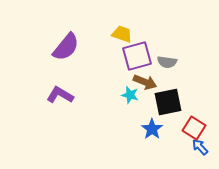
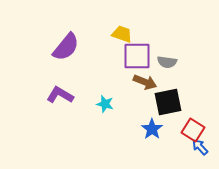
purple square: rotated 16 degrees clockwise
cyan star: moved 25 px left, 9 px down
red square: moved 1 px left, 2 px down
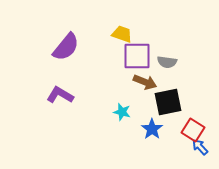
cyan star: moved 17 px right, 8 px down
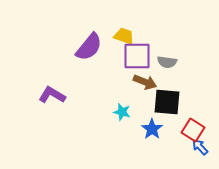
yellow trapezoid: moved 2 px right, 2 px down
purple semicircle: moved 23 px right
purple L-shape: moved 8 px left
black square: moved 1 px left; rotated 16 degrees clockwise
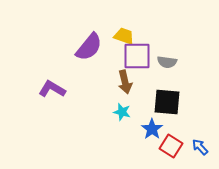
brown arrow: moved 20 px left; rotated 55 degrees clockwise
purple L-shape: moved 6 px up
red square: moved 22 px left, 16 px down
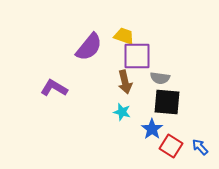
gray semicircle: moved 7 px left, 16 px down
purple L-shape: moved 2 px right, 1 px up
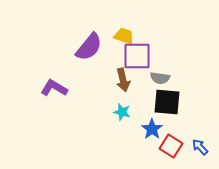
brown arrow: moved 2 px left, 2 px up
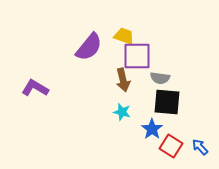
purple L-shape: moved 19 px left
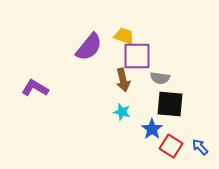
black square: moved 3 px right, 2 px down
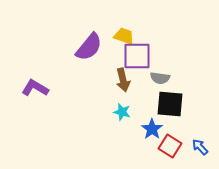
red square: moved 1 px left
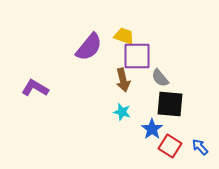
gray semicircle: rotated 42 degrees clockwise
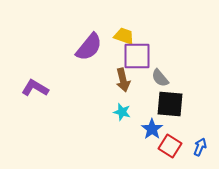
blue arrow: rotated 66 degrees clockwise
